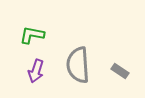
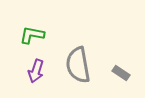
gray semicircle: rotated 6 degrees counterclockwise
gray rectangle: moved 1 px right, 2 px down
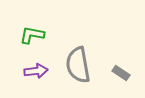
purple arrow: rotated 115 degrees counterclockwise
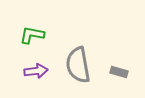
gray rectangle: moved 2 px left, 1 px up; rotated 18 degrees counterclockwise
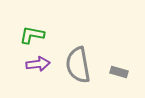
purple arrow: moved 2 px right, 7 px up
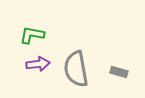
gray semicircle: moved 2 px left, 4 px down
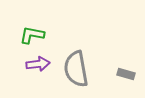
gray rectangle: moved 7 px right, 2 px down
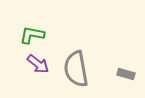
purple arrow: rotated 45 degrees clockwise
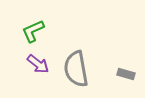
green L-shape: moved 1 px right, 4 px up; rotated 35 degrees counterclockwise
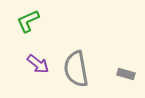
green L-shape: moved 5 px left, 10 px up
